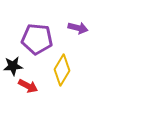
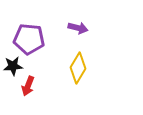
purple pentagon: moved 8 px left
yellow diamond: moved 16 px right, 2 px up
red arrow: rotated 84 degrees clockwise
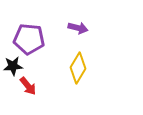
red arrow: rotated 60 degrees counterclockwise
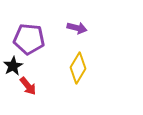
purple arrow: moved 1 px left
black star: rotated 24 degrees counterclockwise
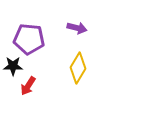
black star: rotated 30 degrees clockwise
red arrow: rotated 72 degrees clockwise
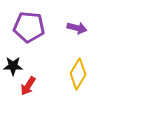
purple pentagon: moved 12 px up
yellow diamond: moved 6 px down
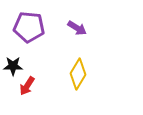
purple arrow: rotated 18 degrees clockwise
red arrow: moved 1 px left
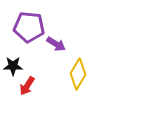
purple arrow: moved 21 px left, 16 px down
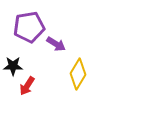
purple pentagon: rotated 16 degrees counterclockwise
